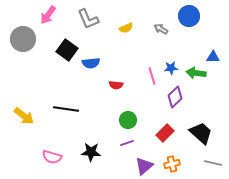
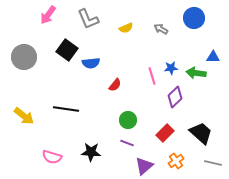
blue circle: moved 5 px right, 2 px down
gray circle: moved 1 px right, 18 px down
red semicircle: moved 1 px left; rotated 56 degrees counterclockwise
purple line: rotated 40 degrees clockwise
orange cross: moved 4 px right, 3 px up; rotated 21 degrees counterclockwise
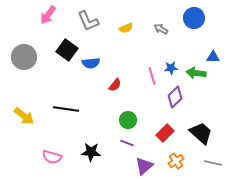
gray L-shape: moved 2 px down
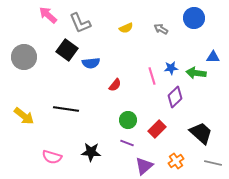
pink arrow: rotated 96 degrees clockwise
gray L-shape: moved 8 px left, 2 px down
red rectangle: moved 8 px left, 4 px up
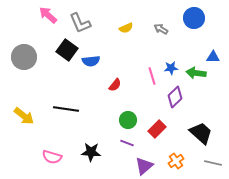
blue semicircle: moved 2 px up
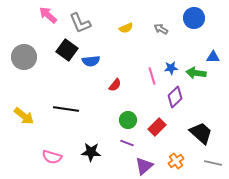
red rectangle: moved 2 px up
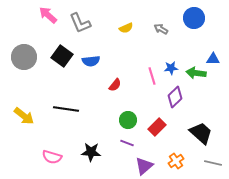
black square: moved 5 px left, 6 px down
blue triangle: moved 2 px down
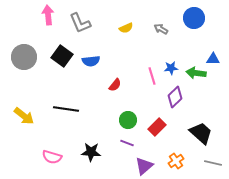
pink arrow: rotated 42 degrees clockwise
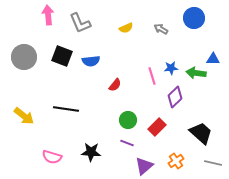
black square: rotated 15 degrees counterclockwise
